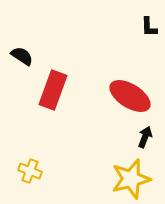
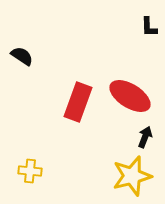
red rectangle: moved 25 px right, 12 px down
yellow cross: rotated 15 degrees counterclockwise
yellow star: moved 1 px right, 3 px up
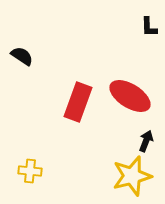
black arrow: moved 1 px right, 4 px down
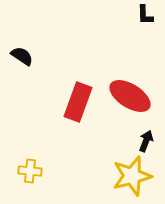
black L-shape: moved 4 px left, 12 px up
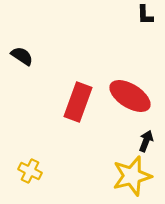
yellow cross: rotated 20 degrees clockwise
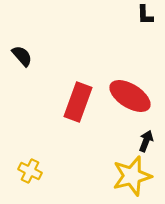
black semicircle: rotated 15 degrees clockwise
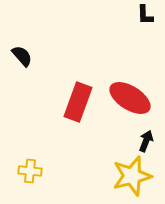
red ellipse: moved 2 px down
yellow cross: rotated 20 degrees counterclockwise
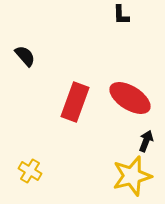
black L-shape: moved 24 px left
black semicircle: moved 3 px right
red rectangle: moved 3 px left
yellow cross: rotated 25 degrees clockwise
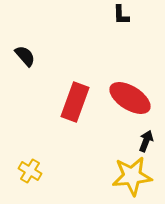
yellow star: rotated 9 degrees clockwise
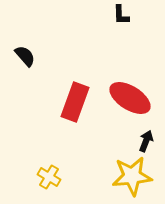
yellow cross: moved 19 px right, 6 px down
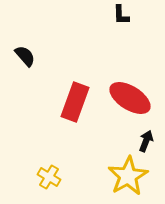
yellow star: moved 4 px left; rotated 24 degrees counterclockwise
